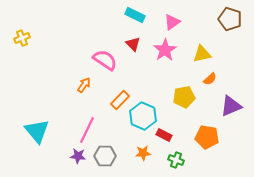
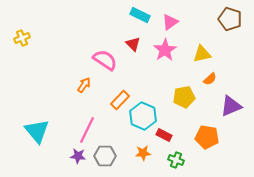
cyan rectangle: moved 5 px right
pink triangle: moved 2 px left
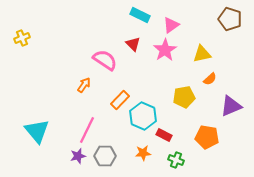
pink triangle: moved 1 px right, 3 px down
purple star: rotated 21 degrees counterclockwise
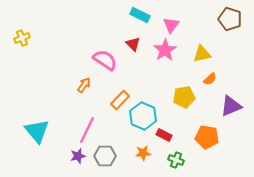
pink triangle: rotated 18 degrees counterclockwise
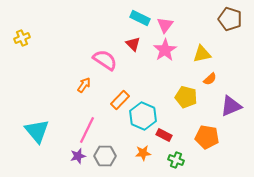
cyan rectangle: moved 3 px down
pink triangle: moved 6 px left
yellow pentagon: moved 2 px right; rotated 25 degrees clockwise
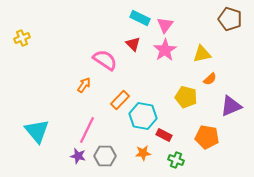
cyan hexagon: rotated 12 degrees counterclockwise
purple star: rotated 28 degrees clockwise
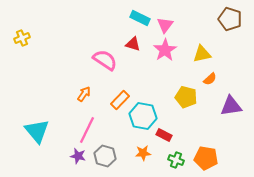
red triangle: rotated 28 degrees counterclockwise
orange arrow: moved 9 px down
purple triangle: rotated 15 degrees clockwise
orange pentagon: moved 1 px left, 21 px down
gray hexagon: rotated 15 degrees clockwise
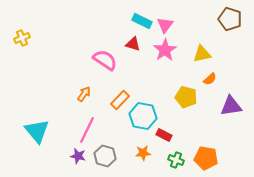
cyan rectangle: moved 2 px right, 3 px down
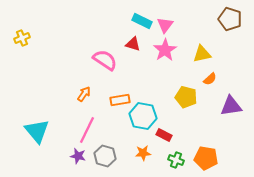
orange rectangle: rotated 36 degrees clockwise
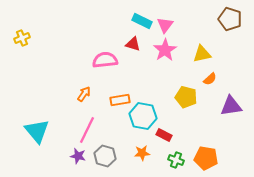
pink semicircle: rotated 40 degrees counterclockwise
orange star: moved 1 px left
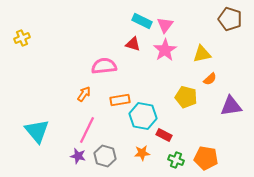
pink semicircle: moved 1 px left, 6 px down
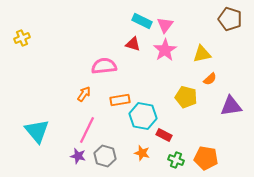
orange star: rotated 21 degrees clockwise
